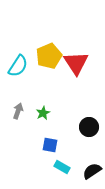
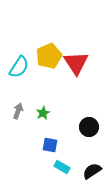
cyan semicircle: moved 1 px right, 1 px down
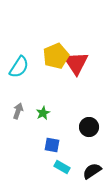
yellow pentagon: moved 7 px right
blue square: moved 2 px right
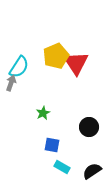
gray arrow: moved 7 px left, 28 px up
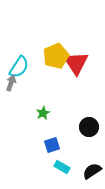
blue square: rotated 28 degrees counterclockwise
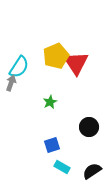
green star: moved 7 px right, 11 px up
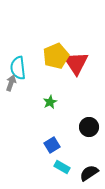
cyan semicircle: moved 1 px left, 1 px down; rotated 140 degrees clockwise
blue square: rotated 14 degrees counterclockwise
black semicircle: moved 3 px left, 2 px down
